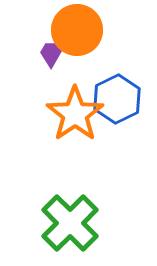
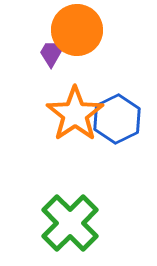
blue hexagon: moved 20 px down
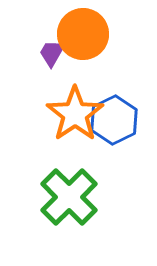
orange circle: moved 6 px right, 4 px down
blue hexagon: moved 3 px left, 1 px down
green cross: moved 1 px left, 26 px up
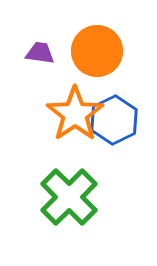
orange circle: moved 14 px right, 17 px down
purple trapezoid: moved 12 px left; rotated 68 degrees clockwise
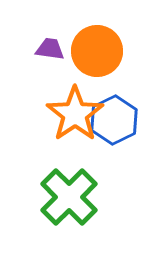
purple trapezoid: moved 10 px right, 4 px up
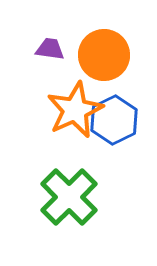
orange circle: moved 7 px right, 4 px down
orange star: moved 4 px up; rotated 10 degrees clockwise
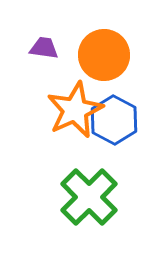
purple trapezoid: moved 6 px left, 1 px up
blue hexagon: rotated 6 degrees counterclockwise
green cross: moved 20 px right
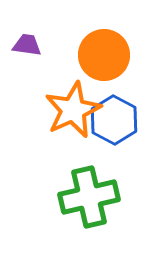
purple trapezoid: moved 17 px left, 3 px up
orange star: moved 2 px left
green cross: rotated 32 degrees clockwise
